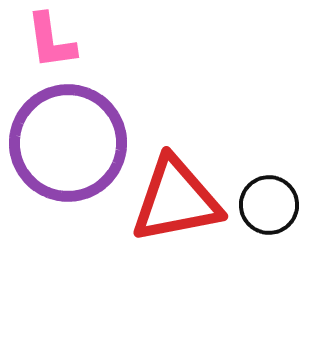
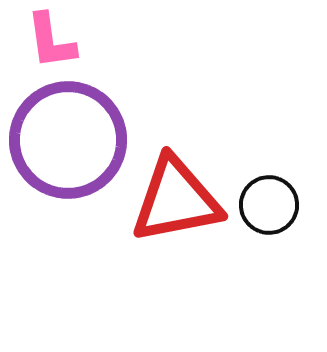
purple circle: moved 3 px up
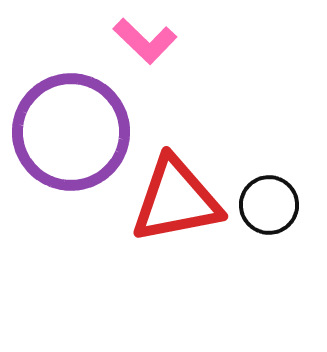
pink L-shape: moved 94 px right; rotated 38 degrees counterclockwise
purple circle: moved 3 px right, 8 px up
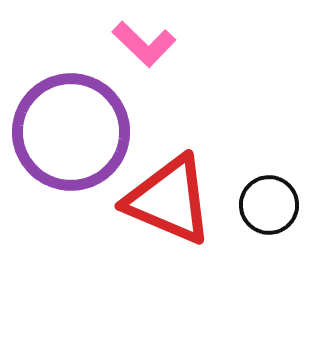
pink L-shape: moved 1 px left, 3 px down
red triangle: moved 7 px left; rotated 34 degrees clockwise
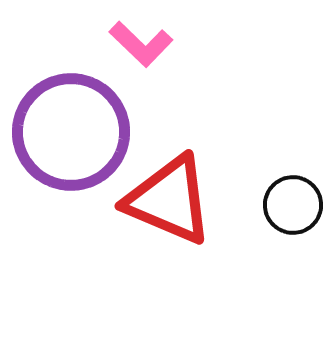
pink L-shape: moved 3 px left
black circle: moved 24 px right
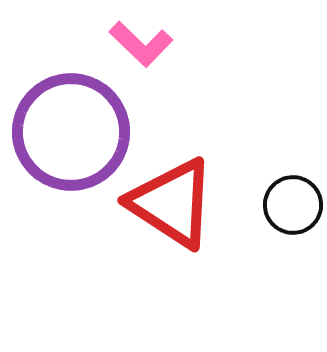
red triangle: moved 3 px right, 3 px down; rotated 10 degrees clockwise
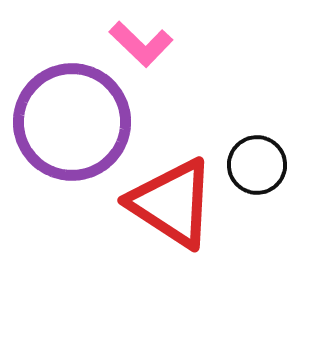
purple circle: moved 1 px right, 10 px up
black circle: moved 36 px left, 40 px up
